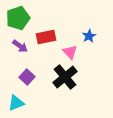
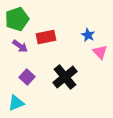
green pentagon: moved 1 px left, 1 px down
blue star: moved 1 px left, 1 px up; rotated 16 degrees counterclockwise
pink triangle: moved 30 px right
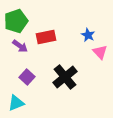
green pentagon: moved 1 px left, 2 px down
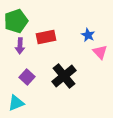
purple arrow: rotated 56 degrees clockwise
black cross: moved 1 px left, 1 px up
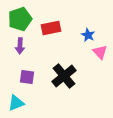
green pentagon: moved 4 px right, 2 px up
red rectangle: moved 5 px right, 9 px up
purple square: rotated 35 degrees counterclockwise
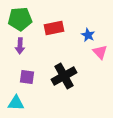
green pentagon: rotated 15 degrees clockwise
red rectangle: moved 3 px right
black cross: rotated 10 degrees clockwise
cyan triangle: rotated 24 degrees clockwise
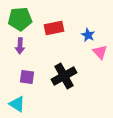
cyan triangle: moved 1 px right, 1 px down; rotated 30 degrees clockwise
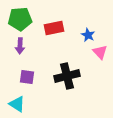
black cross: moved 3 px right; rotated 15 degrees clockwise
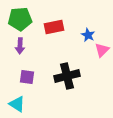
red rectangle: moved 1 px up
pink triangle: moved 2 px right, 2 px up; rotated 28 degrees clockwise
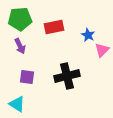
purple arrow: rotated 28 degrees counterclockwise
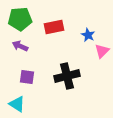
purple arrow: rotated 140 degrees clockwise
pink triangle: moved 1 px down
